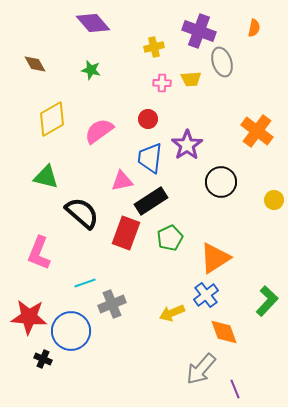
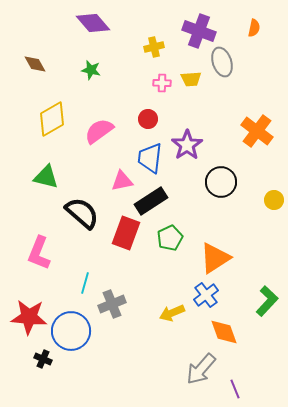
cyan line: rotated 55 degrees counterclockwise
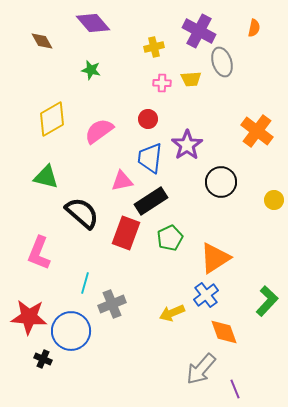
purple cross: rotated 8 degrees clockwise
brown diamond: moved 7 px right, 23 px up
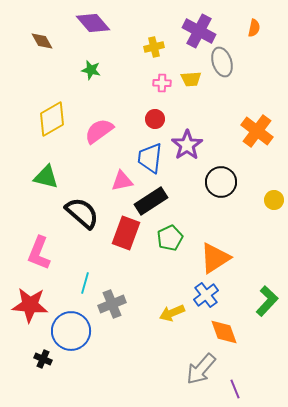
red circle: moved 7 px right
red star: moved 1 px right, 12 px up
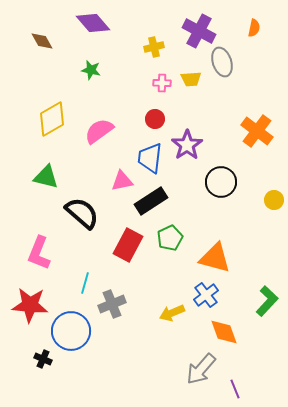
red rectangle: moved 2 px right, 12 px down; rotated 8 degrees clockwise
orange triangle: rotated 48 degrees clockwise
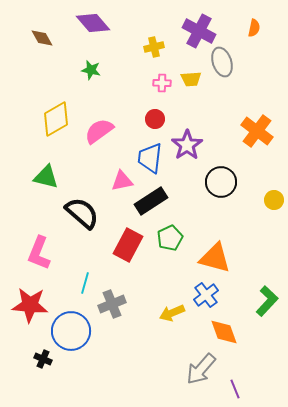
brown diamond: moved 3 px up
yellow diamond: moved 4 px right
